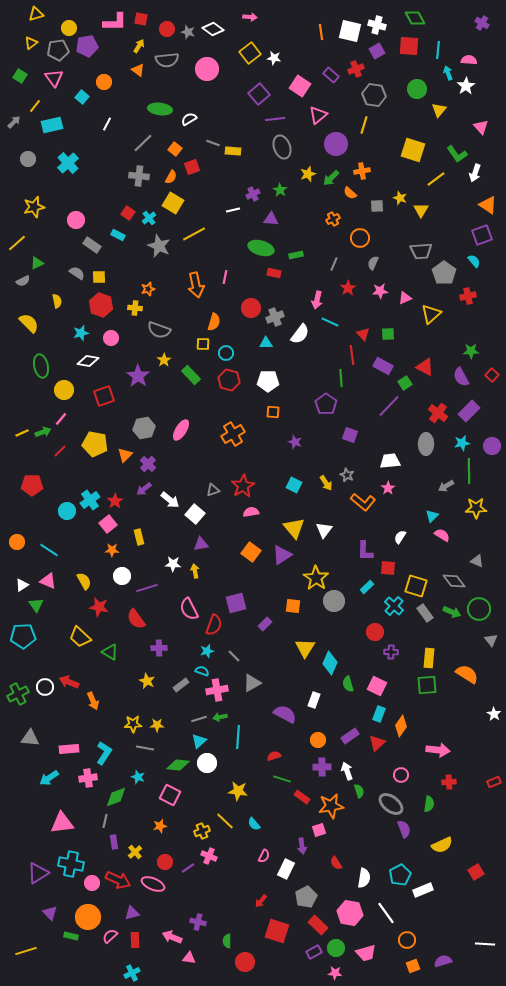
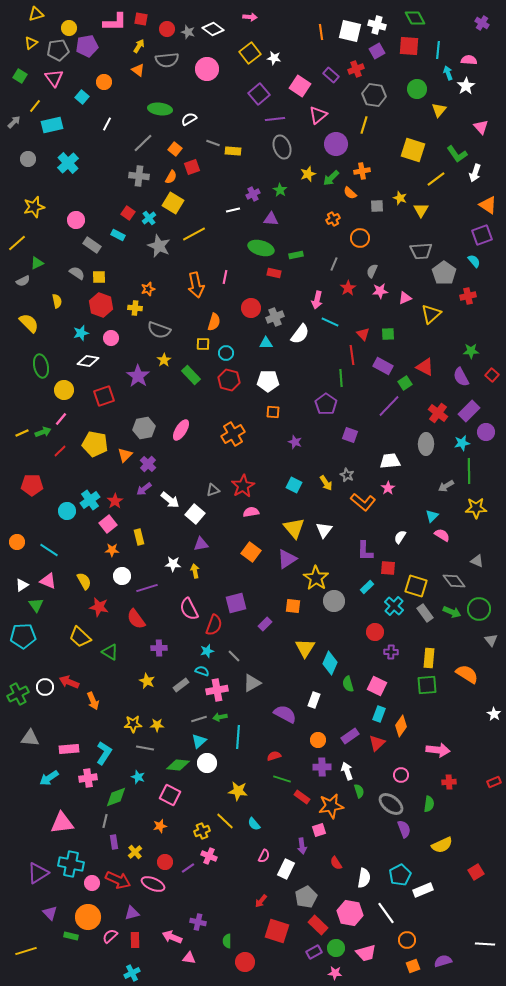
gray semicircle at (373, 263): moved 1 px left, 8 px down
purple circle at (492, 446): moved 6 px left, 14 px up
purple triangle at (282, 555): moved 5 px right, 4 px down
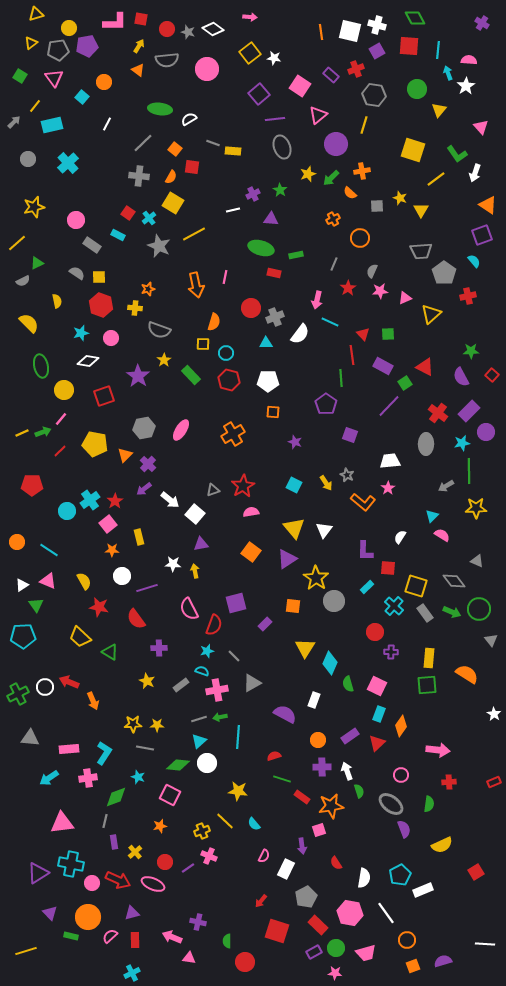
red square at (192, 167): rotated 28 degrees clockwise
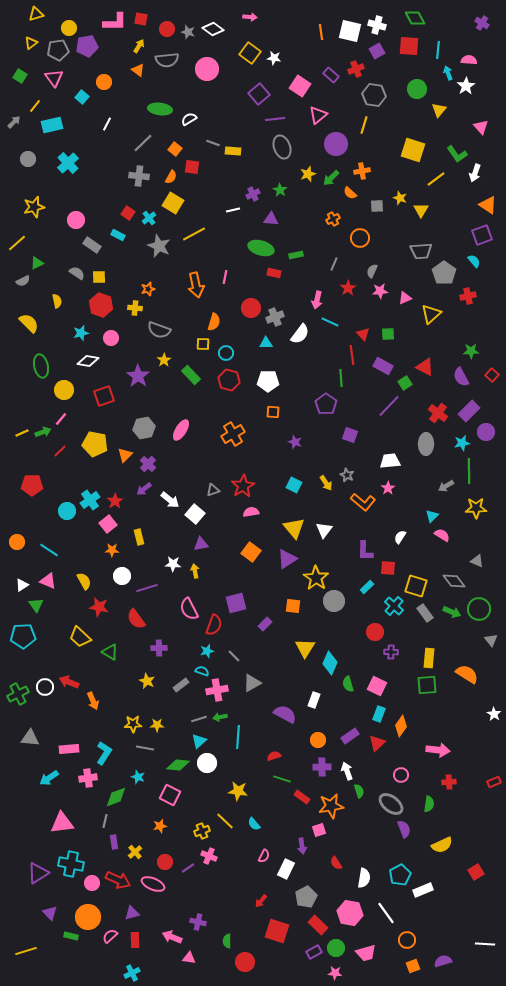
yellow square at (250, 53): rotated 15 degrees counterclockwise
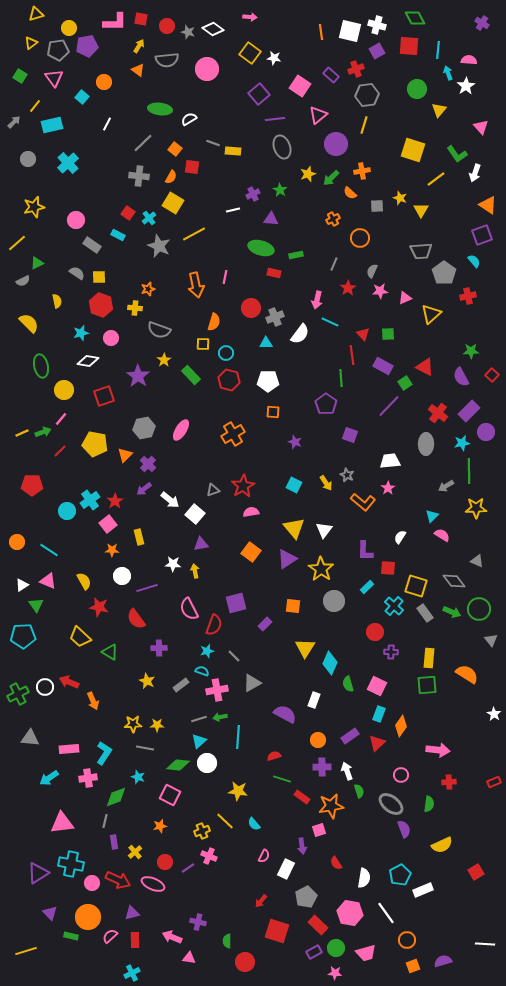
red circle at (167, 29): moved 3 px up
gray hexagon at (374, 95): moved 7 px left; rotated 15 degrees counterclockwise
yellow star at (316, 578): moved 5 px right, 9 px up
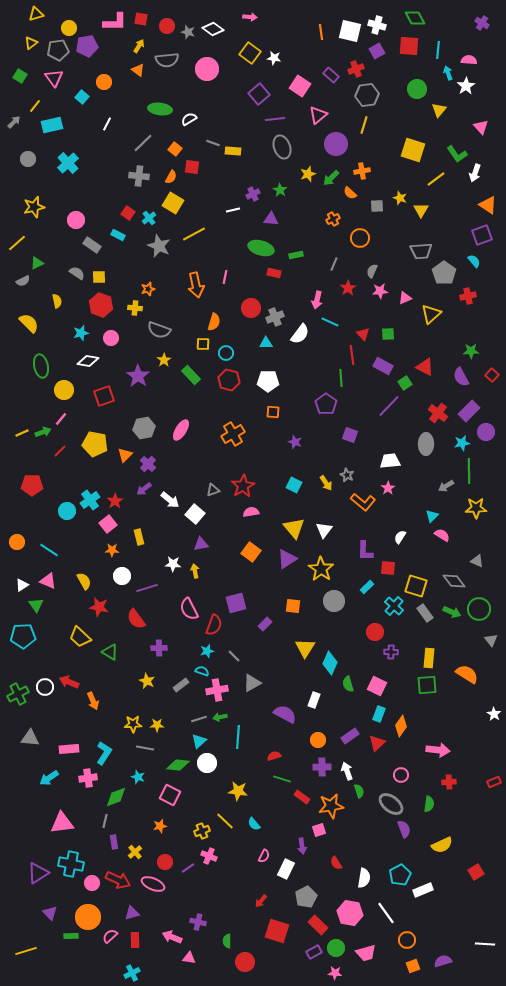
green rectangle at (71, 936): rotated 16 degrees counterclockwise
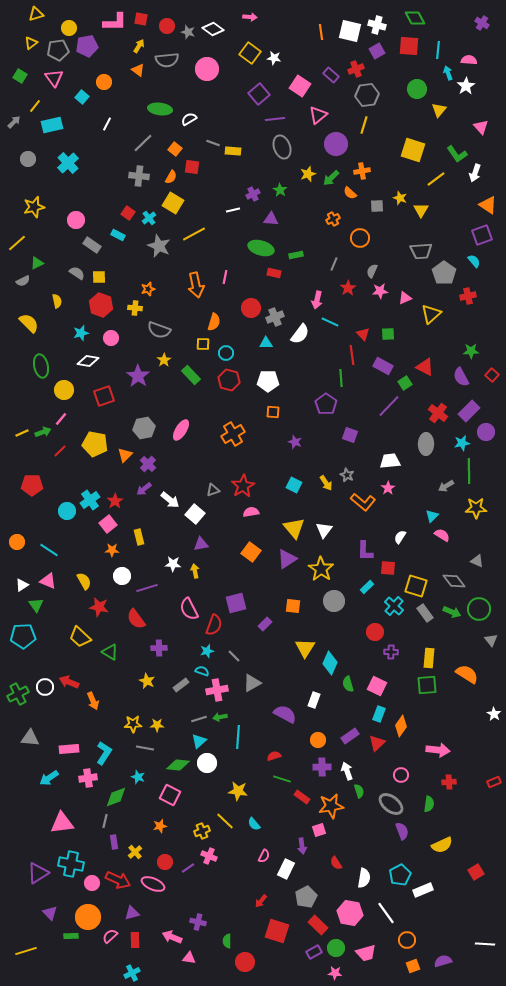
purple semicircle at (404, 829): moved 2 px left, 2 px down
